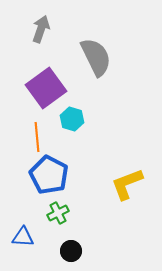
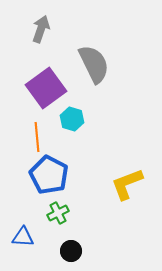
gray semicircle: moved 2 px left, 7 px down
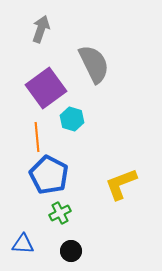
yellow L-shape: moved 6 px left
green cross: moved 2 px right
blue triangle: moved 7 px down
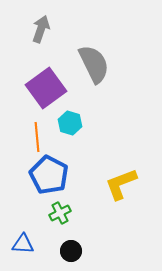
cyan hexagon: moved 2 px left, 4 px down
